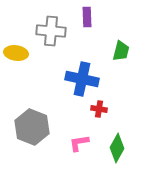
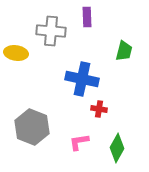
green trapezoid: moved 3 px right
pink L-shape: moved 1 px up
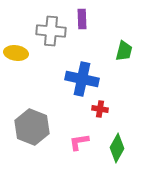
purple rectangle: moved 5 px left, 2 px down
red cross: moved 1 px right
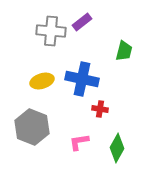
purple rectangle: moved 3 px down; rotated 54 degrees clockwise
yellow ellipse: moved 26 px right, 28 px down; rotated 25 degrees counterclockwise
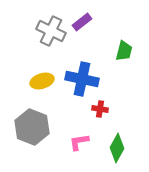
gray cross: rotated 20 degrees clockwise
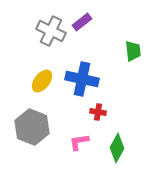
green trapezoid: moved 9 px right; rotated 20 degrees counterclockwise
yellow ellipse: rotated 35 degrees counterclockwise
red cross: moved 2 px left, 3 px down
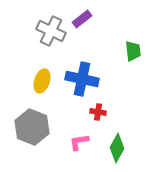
purple rectangle: moved 3 px up
yellow ellipse: rotated 20 degrees counterclockwise
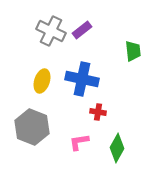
purple rectangle: moved 11 px down
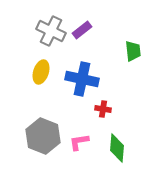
yellow ellipse: moved 1 px left, 9 px up
red cross: moved 5 px right, 3 px up
gray hexagon: moved 11 px right, 9 px down
green diamond: rotated 24 degrees counterclockwise
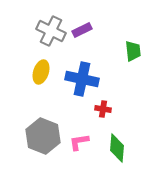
purple rectangle: rotated 12 degrees clockwise
